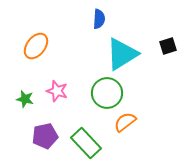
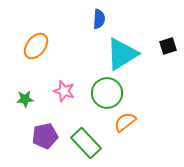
pink star: moved 7 px right
green star: rotated 18 degrees counterclockwise
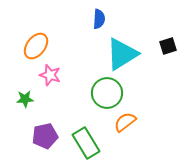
pink star: moved 14 px left, 16 px up
green rectangle: rotated 12 degrees clockwise
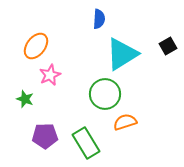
black square: rotated 12 degrees counterclockwise
pink star: rotated 30 degrees clockwise
green circle: moved 2 px left, 1 px down
green star: rotated 24 degrees clockwise
orange semicircle: rotated 20 degrees clockwise
purple pentagon: rotated 10 degrees clockwise
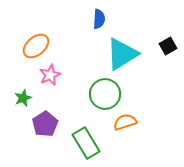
orange ellipse: rotated 12 degrees clockwise
green star: moved 2 px left, 1 px up; rotated 30 degrees clockwise
purple pentagon: moved 12 px up; rotated 30 degrees counterclockwise
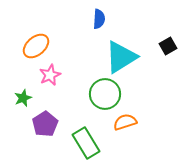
cyan triangle: moved 1 px left, 3 px down
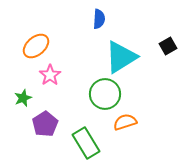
pink star: rotated 10 degrees counterclockwise
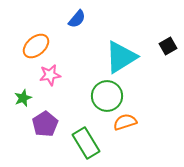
blue semicircle: moved 22 px left; rotated 36 degrees clockwise
pink star: rotated 25 degrees clockwise
green circle: moved 2 px right, 2 px down
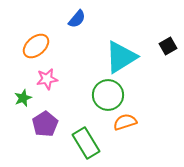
pink star: moved 3 px left, 4 px down
green circle: moved 1 px right, 1 px up
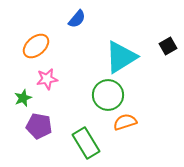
purple pentagon: moved 6 px left, 2 px down; rotated 30 degrees counterclockwise
